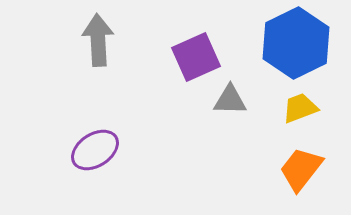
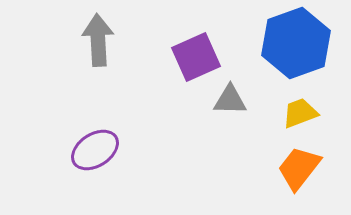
blue hexagon: rotated 6 degrees clockwise
yellow trapezoid: moved 5 px down
orange trapezoid: moved 2 px left, 1 px up
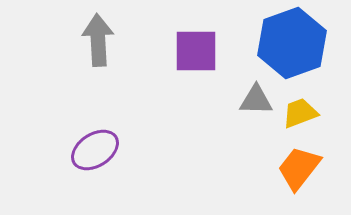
blue hexagon: moved 4 px left
purple square: moved 6 px up; rotated 24 degrees clockwise
gray triangle: moved 26 px right
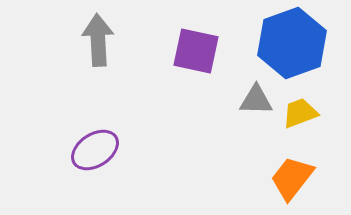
purple square: rotated 12 degrees clockwise
orange trapezoid: moved 7 px left, 10 px down
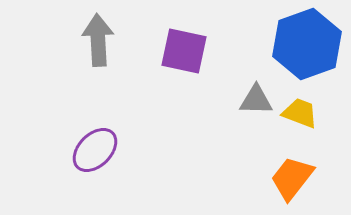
blue hexagon: moved 15 px right, 1 px down
purple square: moved 12 px left
yellow trapezoid: rotated 42 degrees clockwise
purple ellipse: rotated 12 degrees counterclockwise
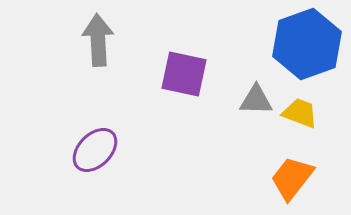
purple square: moved 23 px down
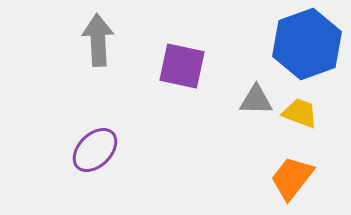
purple square: moved 2 px left, 8 px up
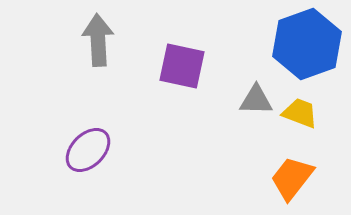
purple ellipse: moved 7 px left
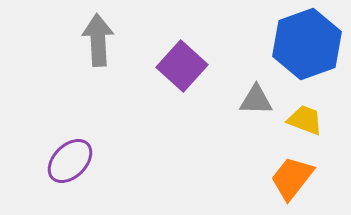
purple square: rotated 30 degrees clockwise
yellow trapezoid: moved 5 px right, 7 px down
purple ellipse: moved 18 px left, 11 px down
